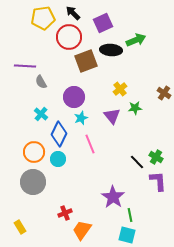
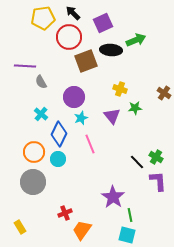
yellow cross: rotated 32 degrees counterclockwise
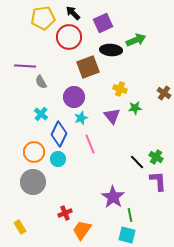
brown square: moved 2 px right, 6 px down
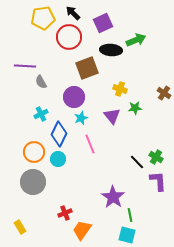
brown square: moved 1 px left, 1 px down
cyan cross: rotated 24 degrees clockwise
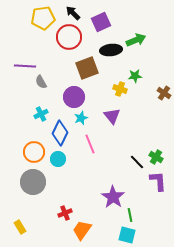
purple square: moved 2 px left, 1 px up
black ellipse: rotated 10 degrees counterclockwise
green star: moved 32 px up
blue diamond: moved 1 px right, 1 px up
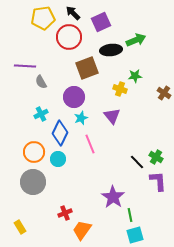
cyan square: moved 8 px right; rotated 30 degrees counterclockwise
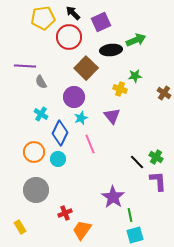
brown square: moved 1 px left; rotated 25 degrees counterclockwise
cyan cross: rotated 32 degrees counterclockwise
gray circle: moved 3 px right, 8 px down
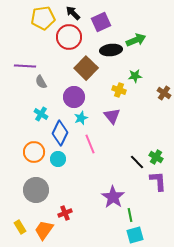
yellow cross: moved 1 px left, 1 px down
orange trapezoid: moved 38 px left
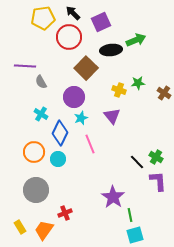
green star: moved 3 px right, 7 px down
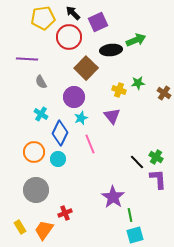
purple square: moved 3 px left
purple line: moved 2 px right, 7 px up
purple L-shape: moved 2 px up
